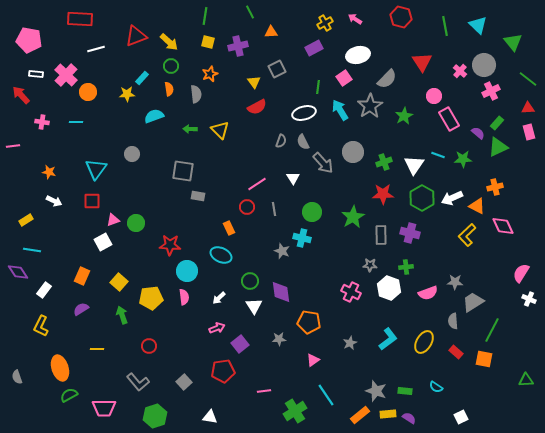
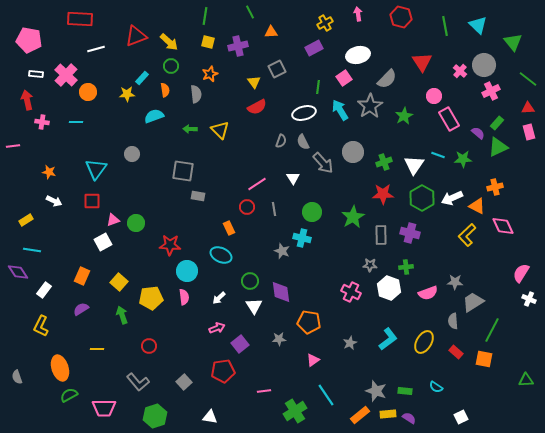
pink arrow at (355, 19): moved 3 px right, 5 px up; rotated 48 degrees clockwise
orange semicircle at (169, 89): moved 4 px left, 1 px down
red arrow at (21, 95): moved 6 px right, 5 px down; rotated 30 degrees clockwise
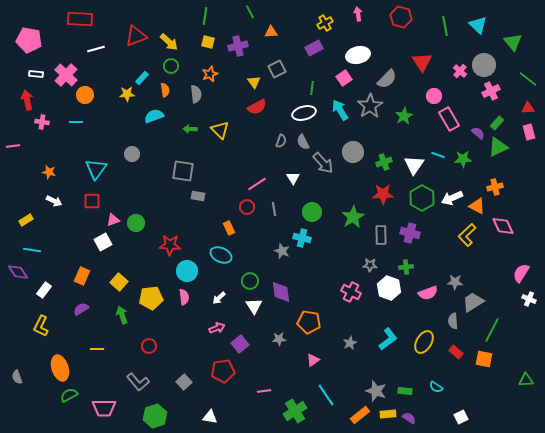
green line at (318, 87): moved 6 px left, 1 px down
orange circle at (88, 92): moved 3 px left, 3 px down
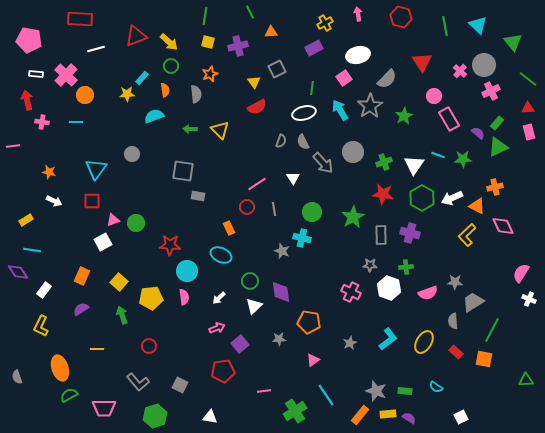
red star at (383, 194): rotated 10 degrees clockwise
white triangle at (254, 306): rotated 18 degrees clockwise
gray square at (184, 382): moved 4 px left, 3 px down; rotated 21 degrees counterclockwise
orange rectangle at (360, 415): rotated 12 degrees counterclockwise
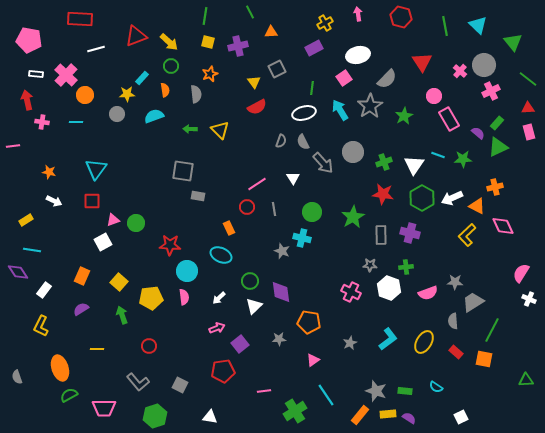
gray circle at (132, 154): moved 15 px left, 40 px up
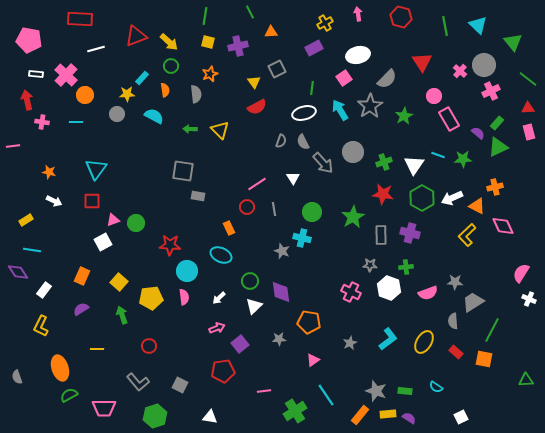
cyan semicircle at (154, 116): rotated 48 degrees clockwise
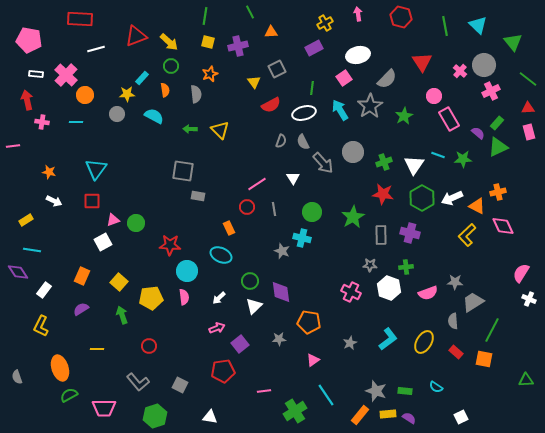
red semicircle at (257, 107): moved 14 px right, 2 px up
orange cross at (495, 187): moved 3 px right, 5 px down
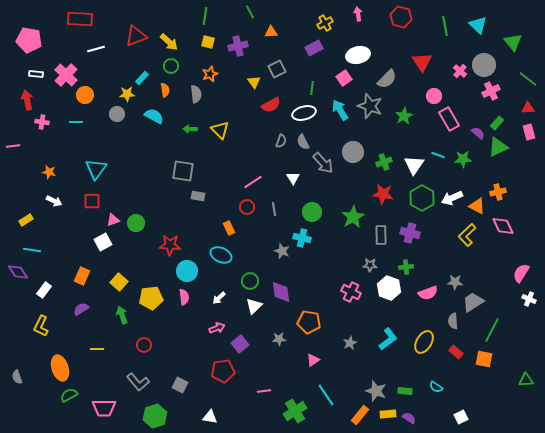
gray star at (370, 106): rotated 20 degrees counterclockwise
pink line at (257, 184): moved 4 px left, 2 px up
red circle at (149, 346): moved 5 px left, 1 px up
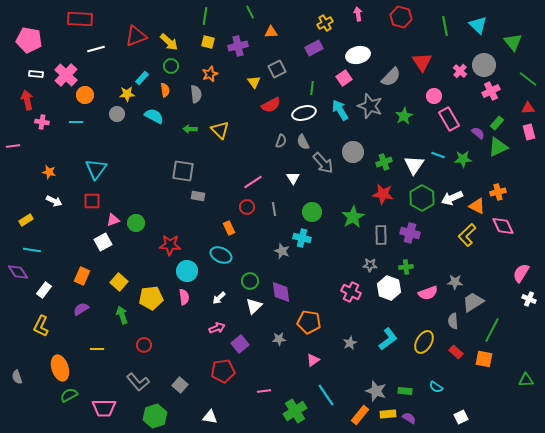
gray semicircle at (387, 79): moved 4 px right, 2 px up
gray square at (180, 385): rotated 14 degrees clockwise
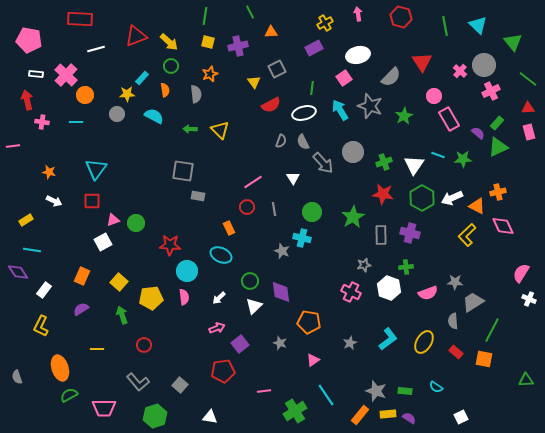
gray star at (370, 265): moved 6 px left; rotated 16 degrees counterclockwise
gray star at (279, 339): moved 1 px right, 4 px down; rotated 24 degrees clockwise
